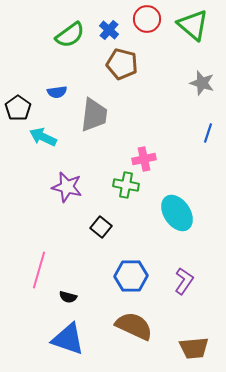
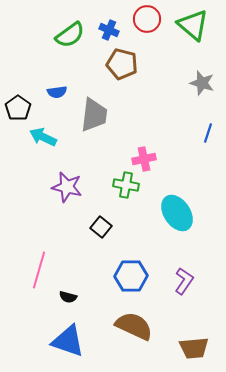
blue cross: rotated 18 degrees counterclockwise
blue triangle: moved 2 px down
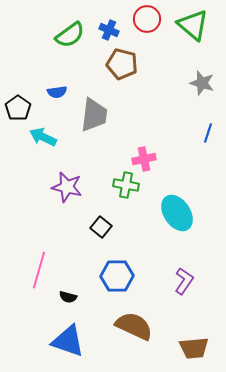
blue hexagon: moved 14 px left
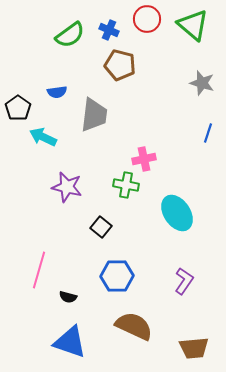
brown pentagon: moved 2 px left, 1 px down
blue triangle: moved 2 px right, 1 px down
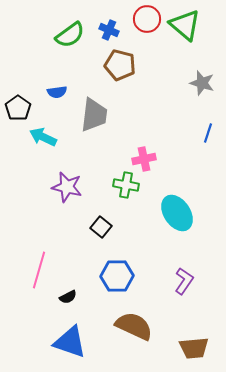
green triangle: moved 8 px left
black semicircle: rotated 42 degrees counterclockwise
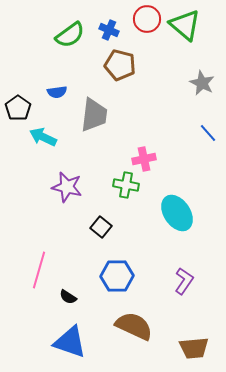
gray star: rotated 10 degrees clockwise
blue line: rotated 60 degrees counterclockwise
black semicircle: rotated 60 degrees clockwise
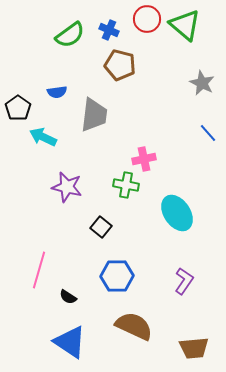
blue triangle: rotated 15 degrees clockwise
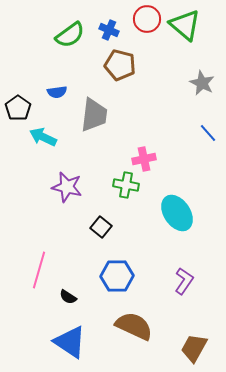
brown trapezoid: rotated 124 degrees clockwise
